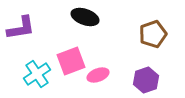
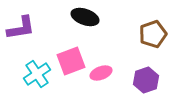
pink ellipse: moved 3 px right, 2 px up
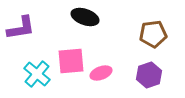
brown pentagon: rotated 12 degrees clockwise
pink square: rotated 16 degrees clockwise
cyan cross: rotated 16 degrees counterclockwise
purple hexagon: moved 3 px right, 5 px up
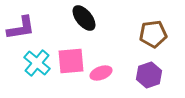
black ellipse: moved 1 px left, 1 px down; rotated 32 degrees clockwise
cyan cross: moved 11 px up
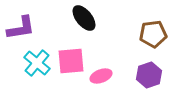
pink ellipse: moved 3 px down
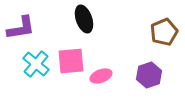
black ellipse: moved 1 px down; rotated 20 degrees clockwise
brown pentagon: moved 11 px right, 2 px up; rotated 16 degrees counterclockwise
cyan cross: moved 1 px left, 1 px down
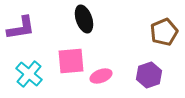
cyan cross: moved 7 px left, 10 px down
